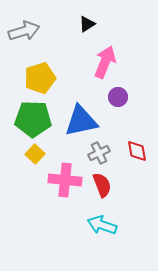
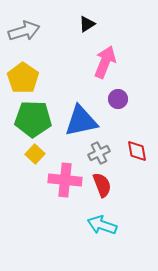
yellow pentagon: moved 17 px left; rotated 20 degrees counterclockwise
purple circle: moved 2 px down
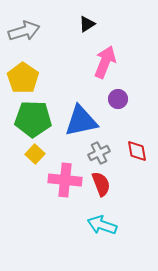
red semicircle: moved 1 px left, 1 px up
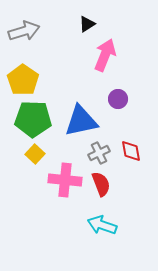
pink arrow: moved 7 px up
yellow pentagon: moved 2 px down
red diamond: moved 6 px left
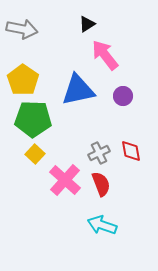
gray arrow: moved 2 px left, 2 px up; rotated 28 degrees clockwise
pink arrow: rotated 60 degrees counterclockwise
purple circle: moved 5 px right, 3 px up
blue triangle: moved 3 px left, 31 px up
pink cross: rotated 36 degrees clockwise
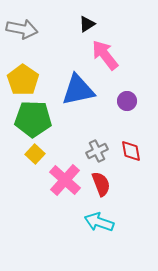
purple circle: moved 4 px right, 5 px down
gray cross: moved 2 px left, 2 px up
cyan arrow: moved 3 px left, 3 px up
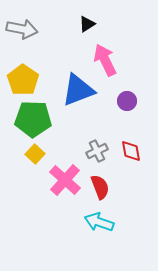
pink arrow: moved 5 px down; rotated 12 degrees clockwise
blue triangle: rotated 9 degrees counterclockwise
red semicircle: moved 1 px left, 3 px down
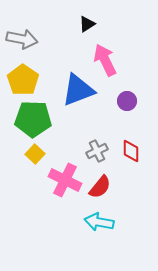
gray arrow: moved 10 px down
red diamond: rotated 10 degrees clockwise
pink cross: rotated 16 degrees counterclockwise
red semicircle: rotated 60 degrees clockwise
cyan arrow: rotated 8 degrees counterclockwise
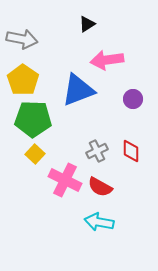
pink arrow: moved 2 px right; rotated 72 degrees counterclockwise
purple circle: moved 6 px right, 2 px up
red semicircle: rotated 80 degrees clockwise
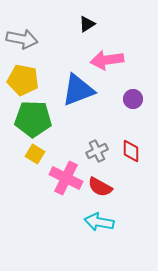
yellow pentagon: rotated 24 degrees counterclockwise
yellow square: rotated 12 degrees counterclockwise
pink cross: moved 1 px right, 2 px up
